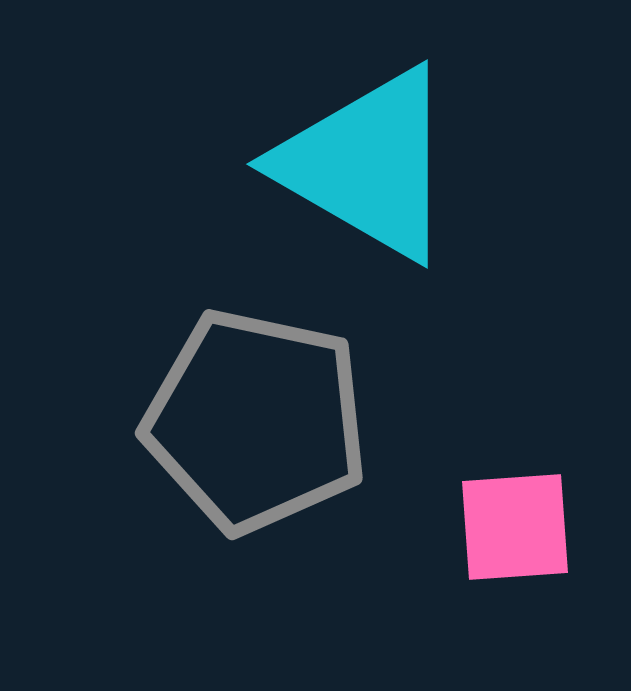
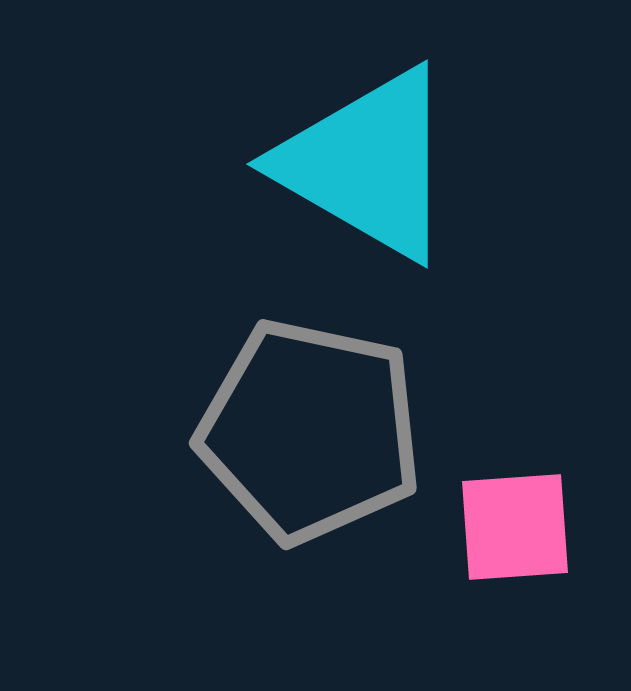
gray pentagon: moved 54 px right, 10 px down
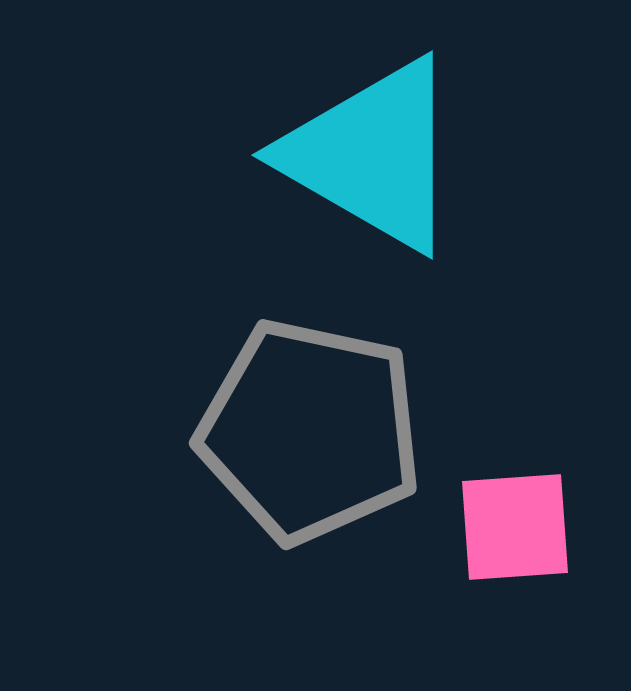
cyan triangle: moved 5 px right, 9 px up
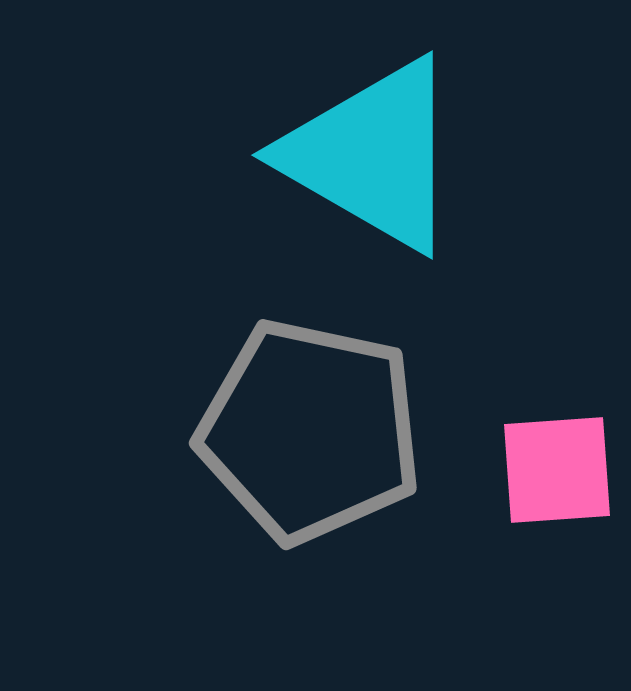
pink square: moved 42 px right, 57 px up
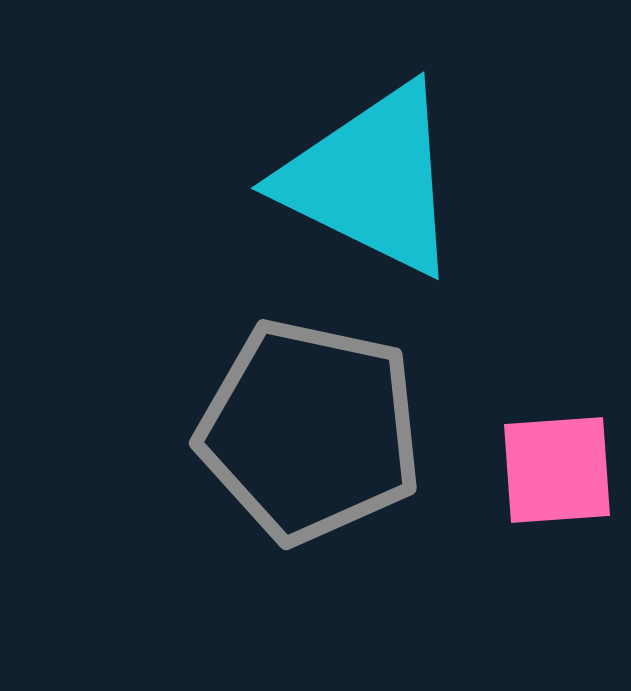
cyan triangle: moved 1 px left, 25 px down; rotated 4 degrees counterclockwise
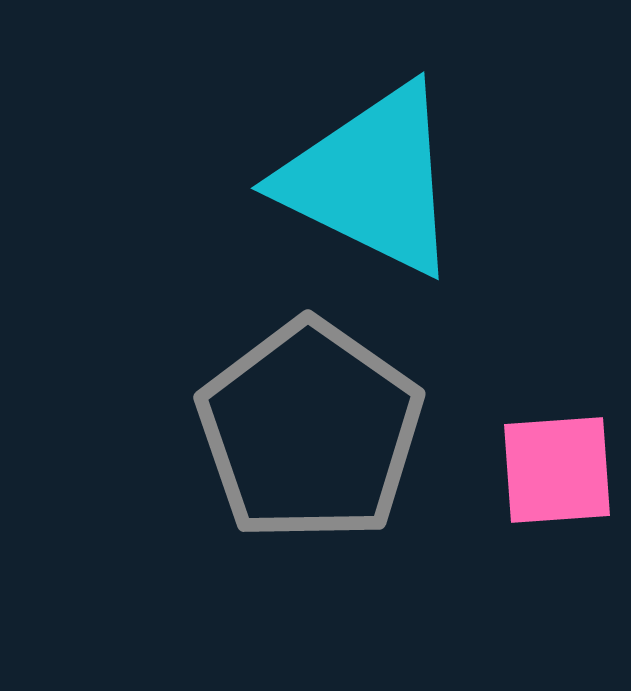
gray pentagon: rotated 23 degrees clockwise
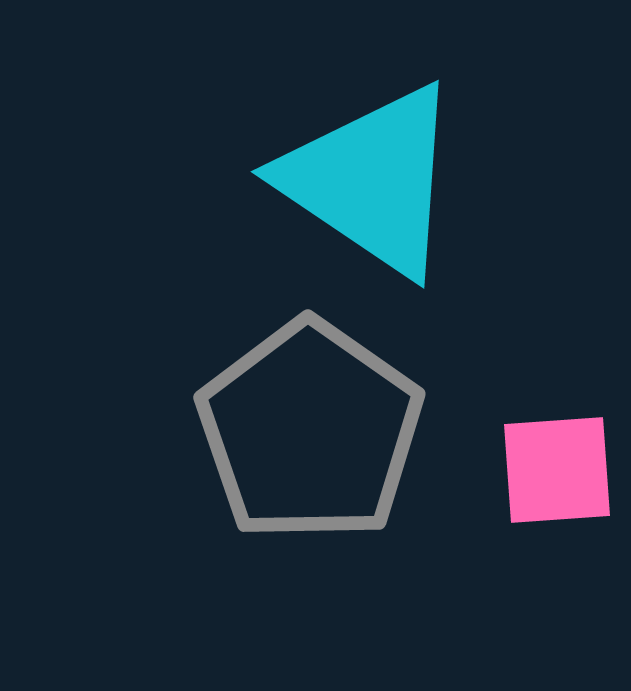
cyan triangle: rotated 8 degrees clockwise
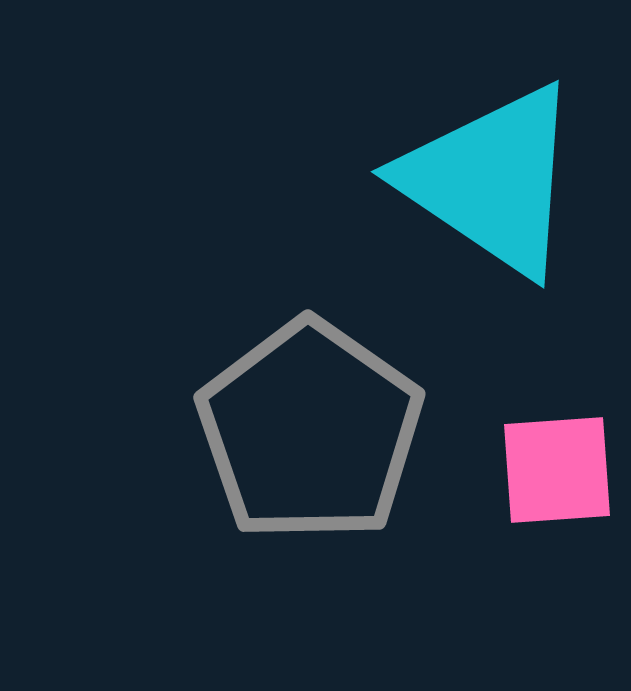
cyan triangle: moved 120 px right
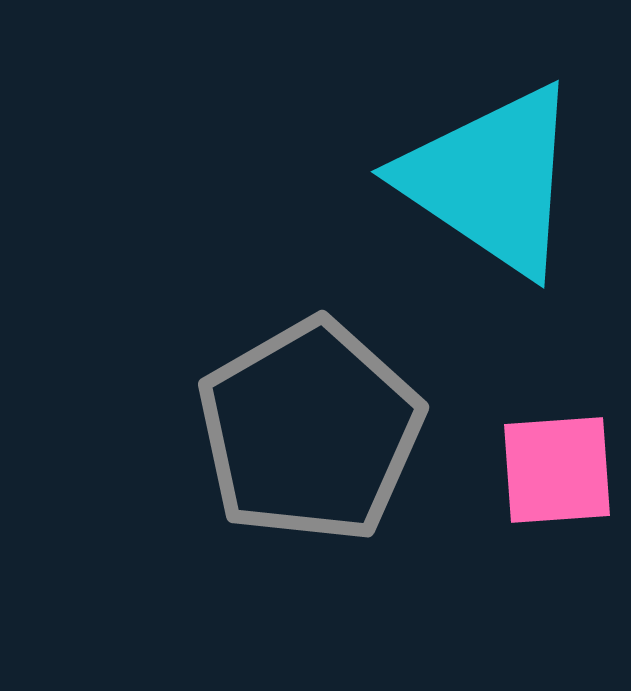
gray pentagon: rotated 7 degrees clockwise
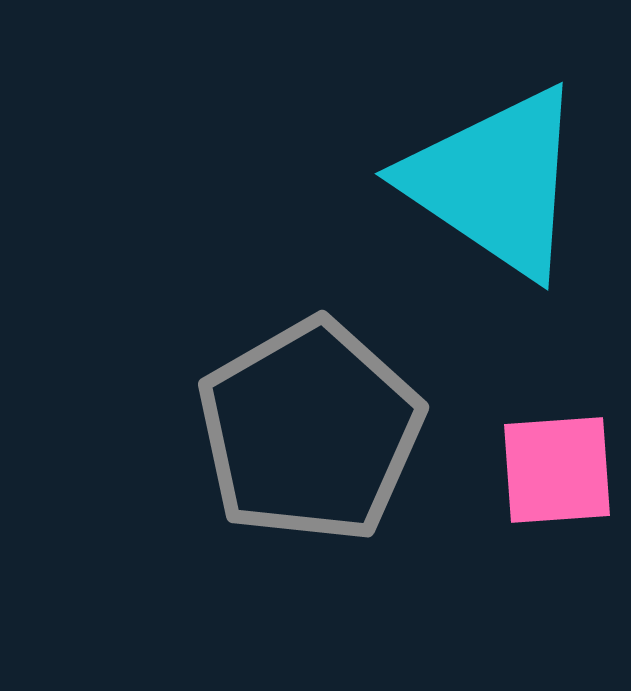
cyan triangle: moved 4 px right, 2 px down
